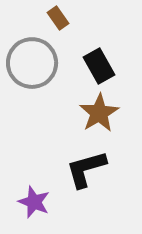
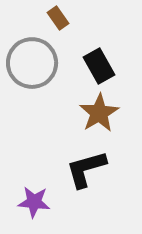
purple star: rotated 16 degrees counterclockwise
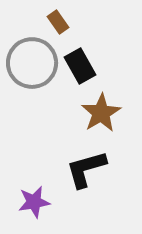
brown rectangle: moved 4 px down
black rectangle: moved 19 px left
brown star: moved 2 px right
purple star: rotated 16 degrees counterclockwise
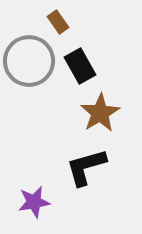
gray circle: moved 3 px left, 2 px up
brown star: moved 1 px left
black L-shape: moved 2 px up
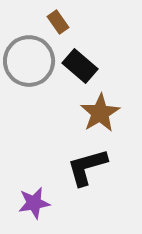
black rectangle: rotated 20 degrees counterclockwise
black L-shape: moved 1 px right
purple star: moved 1 px down
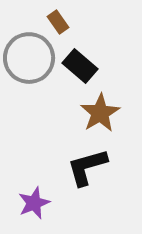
gray circle: moved 3 px up
purple star: rotated 12 degrees counterclockwise
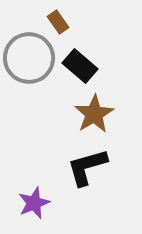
brown star: moved 6 px left, 1 px down
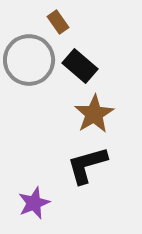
gray circle: moved 2 px down
black L-shape: moved 2 px up
